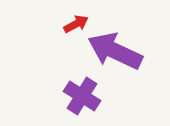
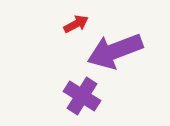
purple arrow: rotated 46 degrees counterclockwise
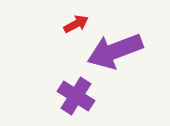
purple cross: moved 6 px left
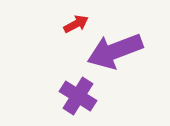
purple cross: moved 2 px right
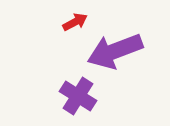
red arrow: moved 1 px left, 2 px up
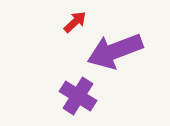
red arrow: rotated 15 degrees counterclockwise
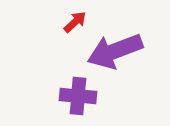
purple cross: rotated 27 degrees counterclockwise
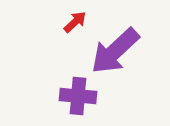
purple arrow: rotated 22 degrees counterclockwise
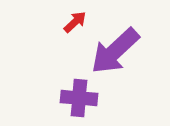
purple cross: moved 1 px right, 2 px down
